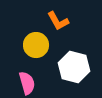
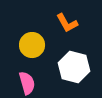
orange L-shape: moved 9 px right, 2 px down
yellow circle: moved 4 px left
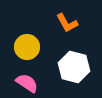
yellow circle: moved 5 px left, 2 px down
pink semicircle: rotated 40 degrees counterclockwise
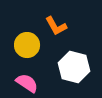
orange L-shape: moved 11 px left, 3 px down
yellow circle: moved 2 px up
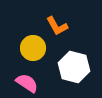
orange L-shape: moved 1 px right
yellow circle: moved 6 px right, 3 px down
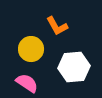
yellow circle: moved 2 px left, 1 px down
white hexagon: rotated 20 degrees counterclockwise
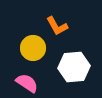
yellow circle: moved 2 px right, 1 px up
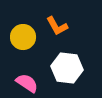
yellow circle: moved 10 px left, 11 px up
white hexagon: moved 7 px left, 1 px down; rotated 12 degrees clockwise
